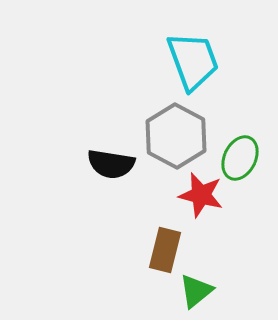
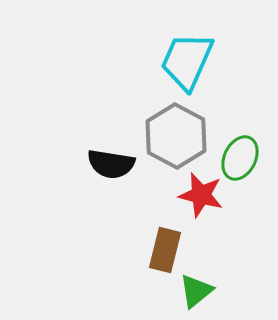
cyan trapezoid: moved 6 px left; rotated 136 degrees counterclockwise
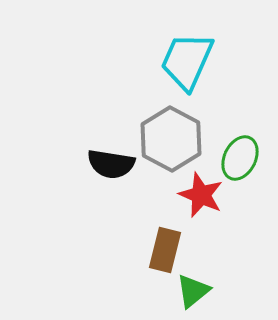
gray hexagon: moved 5 px left, 3 px down
red star: rotated 9 degrees clockwise
green triangle: moved 3 px left
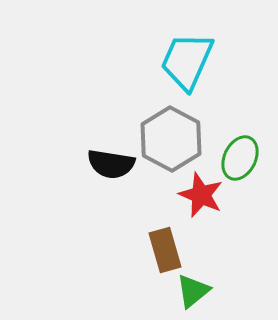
brown rectangle: rotated 30 degrees counterclockwise
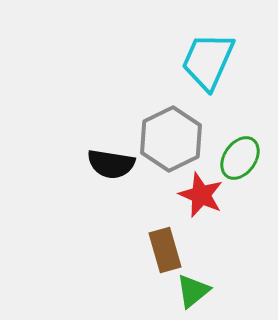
cyan trapezoid: moved 21 px right
gray hexagon: rotated 6 degrees clockwise
green ellipse: rotated 9 degrees clockwise
